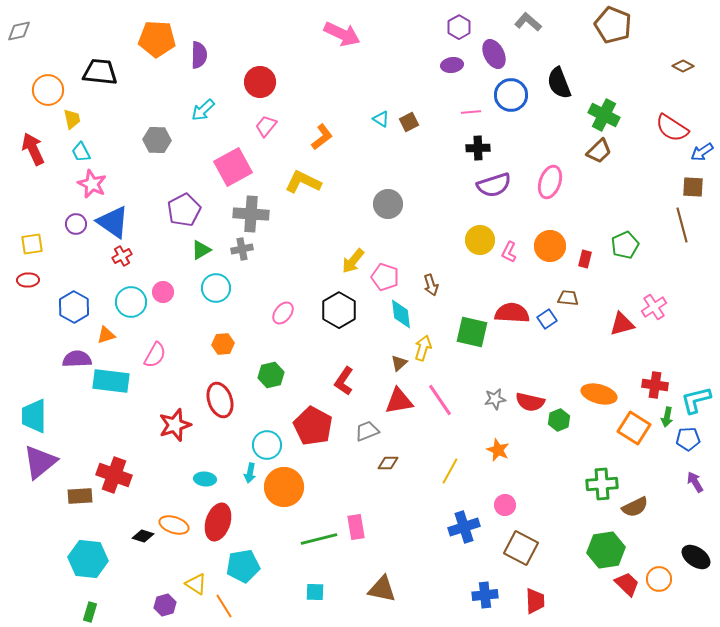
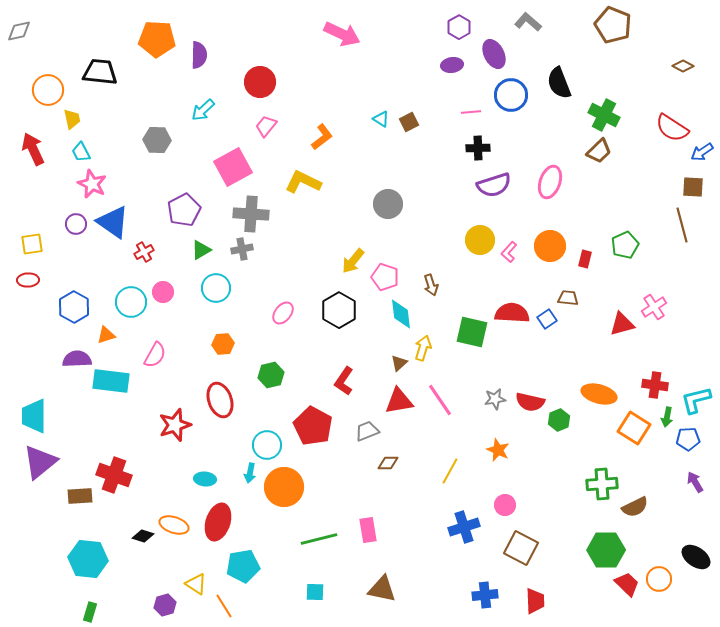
pink L-shape at (509, 252): rotated 15 degrees clockwise
red cross at (122, 256): moved 22 px right, 4 px up
pink rectangle at (356, 527): moved 12 px right, 3 px down
green hexagon at (606, 550): rotated 9 degrees clockwise
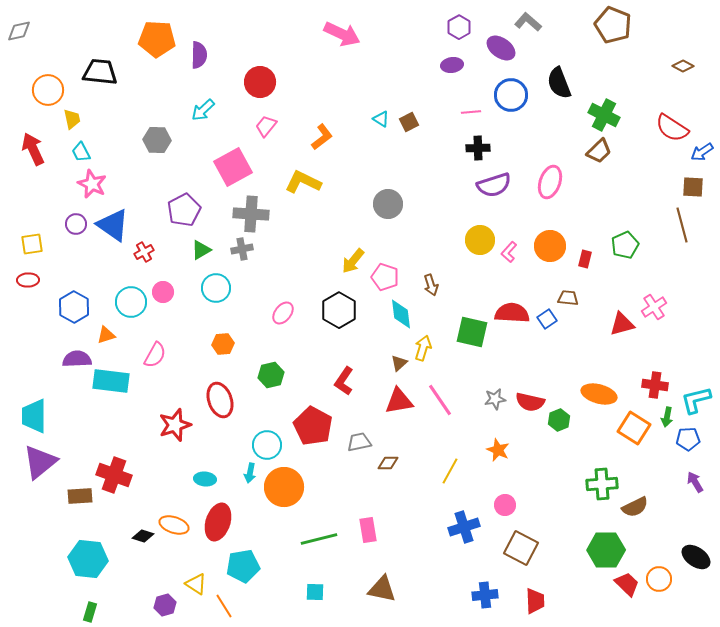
purple ellipse at (494, 54): moved 7 px right, 6 px up; rotated 28 degrees counterclockwise
blue triangle at (113, 222): moved 3 px down
gray trapezoid at (367, 431): moved 8 px left, 11 px down; rotated 10 degrees clockwise
